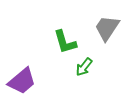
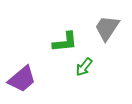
green L-shape: rotated 80 degrees counterclockwise
purple trapezoid: moved 2 px up
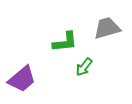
gray trapezoid: rotated 40 degrees clockwise
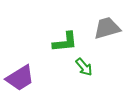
green arrow: rotated 78 degrees counterclockwise
purple trapezoid: moved 2 px left, 1 px up; rotated 8 degrees clockwise
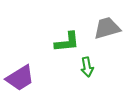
green L-shape: moved 2 px right
green arrow: moved 3 px right; rotated 30 degrees clockwise
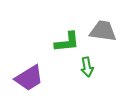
gray trapezoid: moved 4 px left, 3 px down; rotated 24 degrees clockwise
purple trapezoid: moved 9 px right
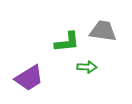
green arrow: rotated 78 degrees counterclockwise
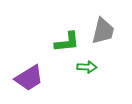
gray trapezoid: rotated 96 degrees clockwise
